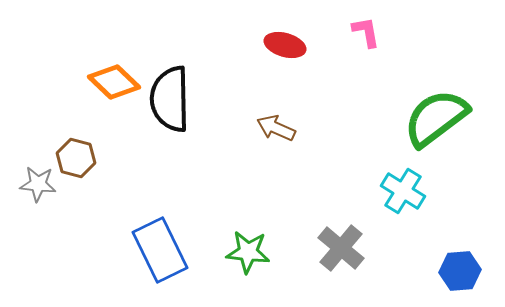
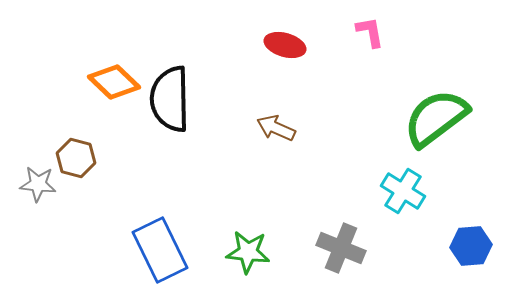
pink L-shape: moved 4 px right
gray cross: rotated 18 degrees counterclockwise
blue hexagon: moved 11 px right, 25 px up
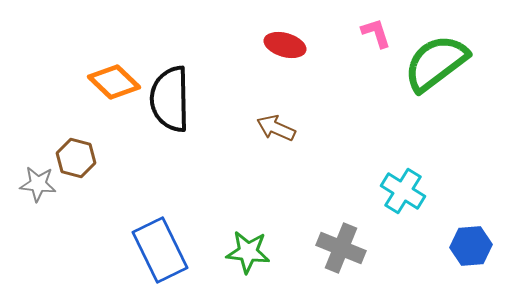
pink L-shape: moved 6 px right, 1 px down; rotated 8 degrees counterclockwise
green semicircle: moved 55 px up
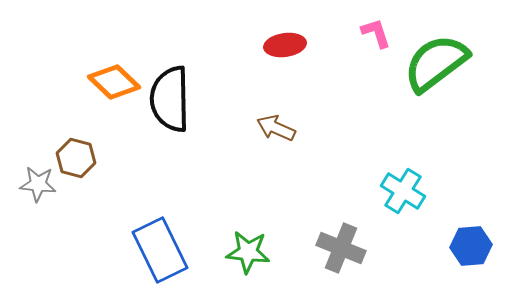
red ellipse: rotated 24 degrees counterclockwise
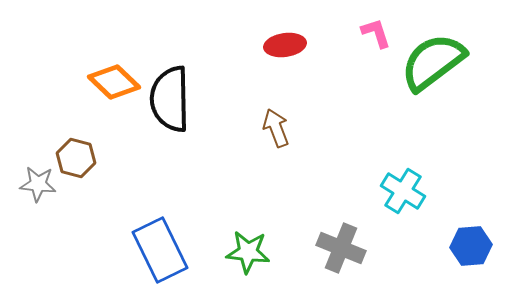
green semicircle: moved 3 px left, 1 px up
brown arrow: rotated 45 degrees clockwise
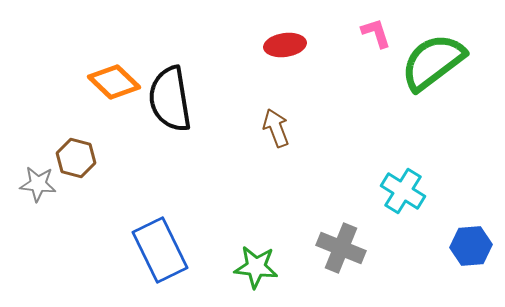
black semicircle: rotated 8 degrees counterclockwise
green star: moved 8 px right, 15 px down
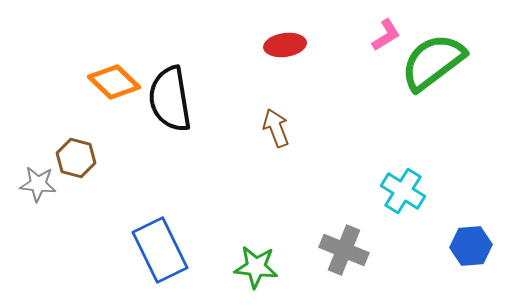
pink L-shape: moved 10 px right, 2 px down; rotated 76 degrees clockwise
gray cross: moved 3 px right, 2 px down
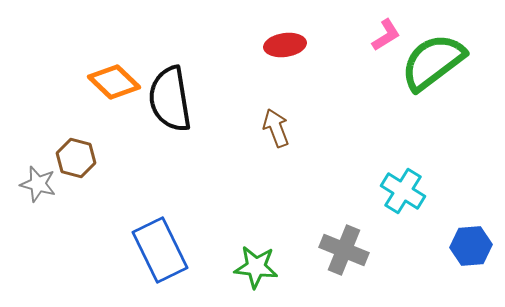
gray star: rotated 9 degrees clockwise
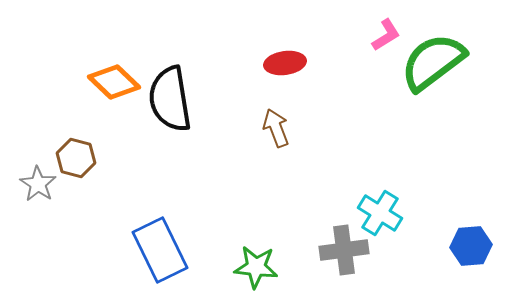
red ellipse: moved 18 px down
gray star: rotated 18 degrees clockwise
cyan cross: moved 23 px left, 22 px down
gray cross: rotated 30 degrees counterclockwise
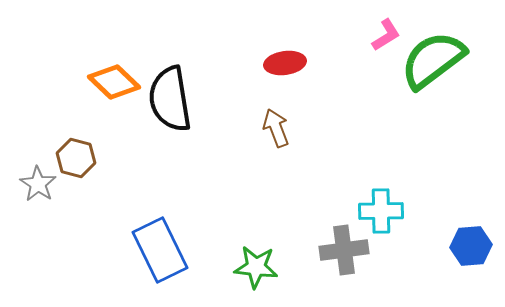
green semicircle: moved 2 px up
cyan cross: moved 1 px right, 2 px up; rotated 33 degrees counterclockwise
